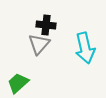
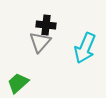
gray triangle: moved 1 px right, 2 px up
cyan arrow: rotated 36 degrees clockwise
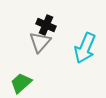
black cross: rotated 18 degrees clockwise
green trapezoid: moved 3 px right
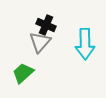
cyan arrow: moved 4 px up; rotated 24 degrees counterclockwise
green trapezoid: moved 2 px right, 10 px up
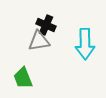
gray triangle: moved 1 px left, 1 px up; rotated 40 degrees clockwise
green trapezoid: moved 5 px down; rotated 70 degrees counterclockwise
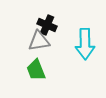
black cross: moved 1 px right
green trapezoid: moved 13 px right, 8 px up
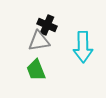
cyan arrow: moved 2 px left, 3 px down
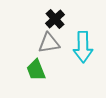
black cross: moved 8 px right, 6 px up; rotated 24 degrees clockwise
gray triangle: moved 10 px right, 2 px down
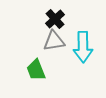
gray triangle: moved 5 px right, 2 px up
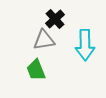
gray triangle: moved 10 px left, 1 px up
cyan arrow: moved 2 px right, 2 px up
